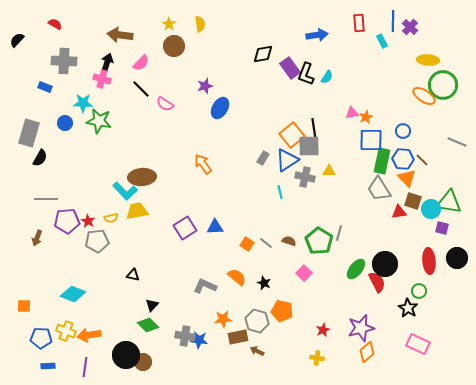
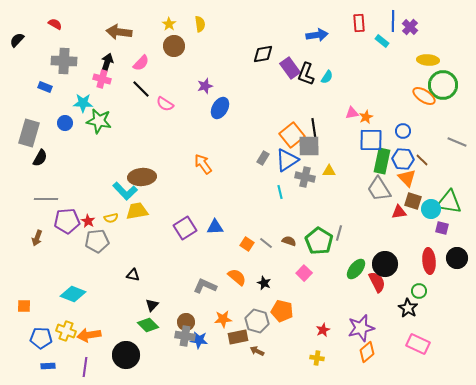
brown arrow at (120, 35): moved 1 px left, 3 px up
cyan rectangle at (382, 41): rotated 24 degrees counterclockwise
brown circle at (143, 362): moved 43 px right, 40 px up
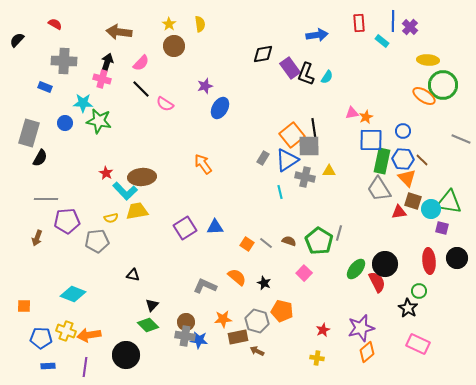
gray line at (457, 142): moved 4 px right, 3 px up
red star at (88, 221): moved 18 px right, 48 px up
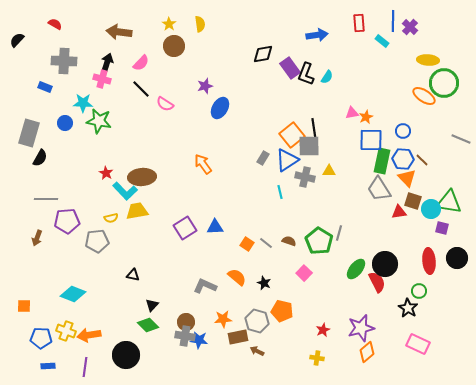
green circle at (443, 85): moved 1 px right, 2 px up
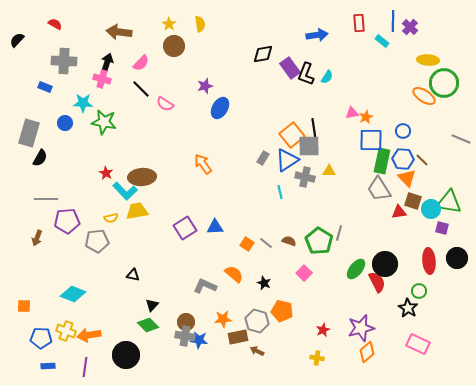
green star at (99, 121): moved 5 px right, 1 px down
orange semicircle at (237, 277): moved 3 px left, 3 px up
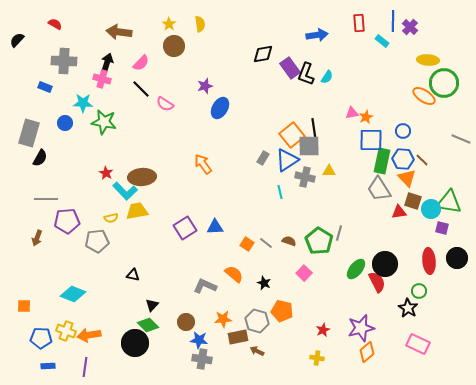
gray cross at (185, 336): moved 17 px right, 23 px down
black circle at (126, 355): moved 9 px right, 12 px up
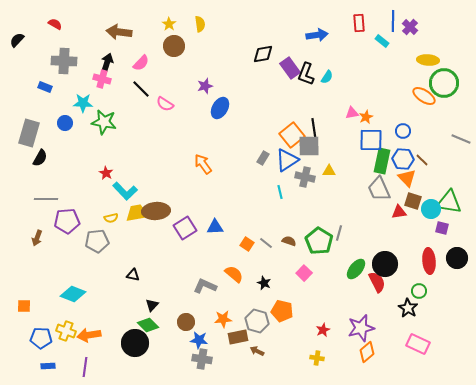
brown ellipse at (142, 177): moved 14 px right, 34 px down
gray trapezoid at (379, 189): rotated 8 degrees clockwise
yellow trapezoid at (137, 211): moved 2 px down
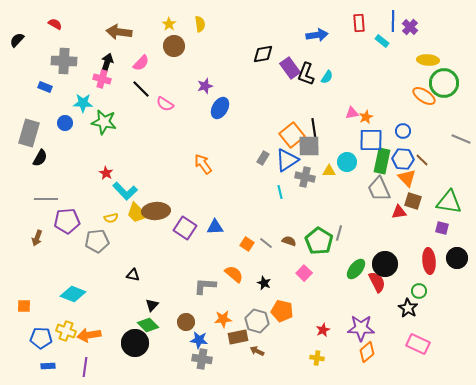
cyan circle at (431, 209): moved 84 px left, 47 px up
yellow trapezoid at (137, 213): rotated 125 degrees counterclockwise
purple square at (185, 228): rotated 25 degrees counterclockwise
gray L-shape at (205, 286): rotated 20 degrees counterclockwise
purple star at (361, 328): rotated 16 degrees clockwise
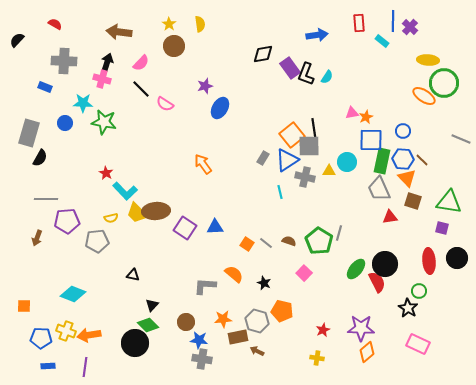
red triangle at (399, 212): moved 9 px left, 5 px down
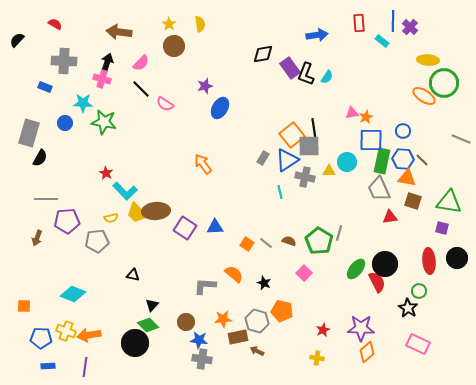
orange triangle at (407, 178): rotated 36 degrees counterclockwise
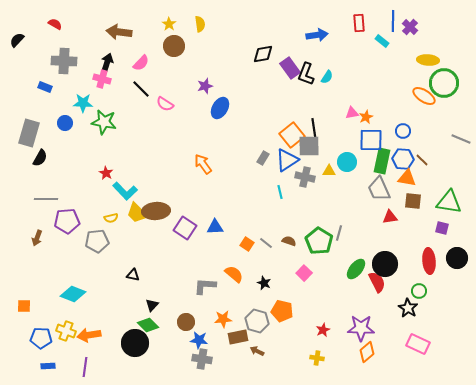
brown square at (413, 201): rotated 12 degrees counterclockwise
